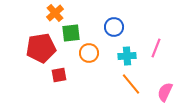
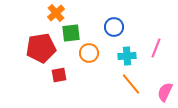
orange cross: moved 1 px right
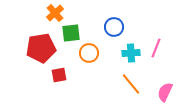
orange cross: moved 1 px left
cyan cross: moved 4 px right, 3 px up
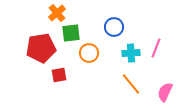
orange cross: moved 2 px right
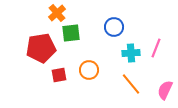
orange circle: moved 17 px down
pink semicircle: moved 2 px up
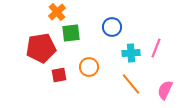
orange cross: moved 1 px up
blue circle: moved 2 px left
orange circle: moved 3 px up
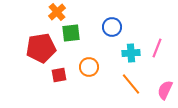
pink line: moved 1 px right
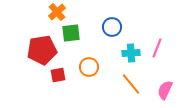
red pentagon: moved 1 px right, 2 px down
red square: moved 1 px left
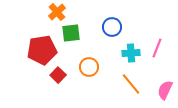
red square: rotated 35 degrees counterclockwise
